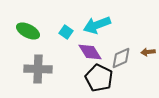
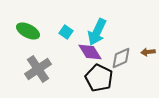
cyan arrow: moved 7 px down; rotated 44 degrees counterclockwise
gray cross: rotated 36 degrees counterclockwise
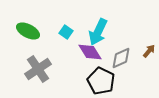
cyan arrow: moved 1 px right
brown arrow: moved 1 px right, 1 px up; rotated 136 degrees clockwise
black pentagon: moved 2 px right, 3 px down
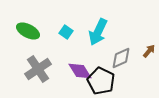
purple diamond: moved 10 px left, 19 px down
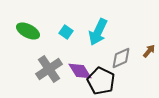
gray cross: moved 11 px right
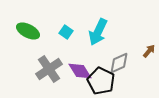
gray diamond: moved 2 px left, 5 px down
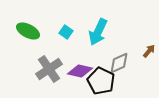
purple diamond: rotated 45 degrees counterclockwise
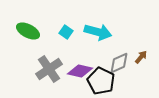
cyan arrow: rotated 100 degrees counterclockwise
brown arrow: moved 8 px left, 6 px down
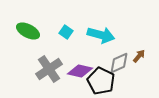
cyan arrow: moved 3 px right, 3 px down
brown arrow: moved 2 px left, 1 px up
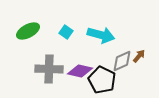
green ellipse: rotated 55 degrees counterclockwise
gray diamond: moved 3 px right, 2 px up
gray cross: rotated 36 degrees clockwise
black pentagon: moved 1 px right, 1 px up
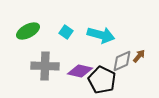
gray cross: moved 4 px left, 3 px up
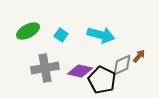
cyan square: moved 5 px left, 3 px down
gray diamond: moved 4 px down
gray cross: moved 2 px down; rotated 12 degrees counterclockwise
